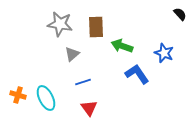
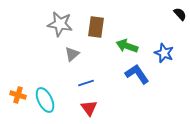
brown rectangle: rotated 10 degrees clockwise
green arrow: moved 5 px right
blue line: moved 3 px right, 1 px down
cyan ellipse: moved 1 px left, 2 px down
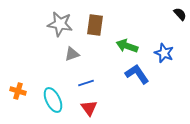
brown rectangle: moved 1 px left, 2 px up
gray triangle: rotated 21 degrees clockwise
orange cross: moved 4 px up
cyan ellipse: moved 8 px right
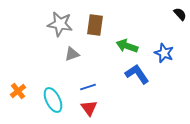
blue line: moved 2 px right, 4 px down
orange cross: rotated 35 degrees clockwise
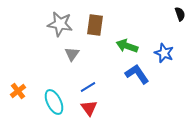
black semicircle: rotated 24 degrees clockwise
gray triangle: rotated 35 degrees counterclockwise
blue line: rotated 14 degrees counterclockwise
cyan ellipse: moved 1 px right, 2 px down
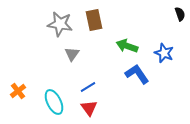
brown rectangle: moved 1 px left, 5 px up; rotated 20 degrees counterclockwise
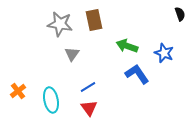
cyan ellipse: moved 3 px left, 2 px up; rotated 15 degrees clockwise
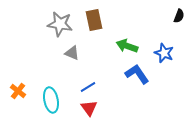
black semicircle: moved 1 px left, 2 px down; rotated 40 degrees clockwise
gray triangle: moved 1 px up; rotated 42 degrees counterclockwise
orange cross: rotated 14 degrees counterclockwise
